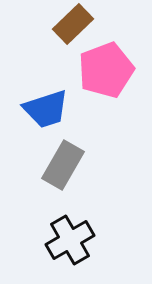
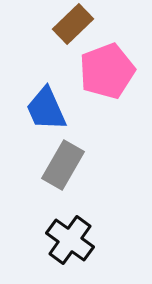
pink pentagon: moved 1 px right, 1 px down
blue trapezoid: rotated 84 degrees clockwise
black cross: rotated 24 degrees counterclockwise
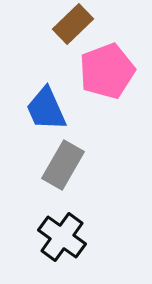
black cross: moved 8 px left, 3 px up
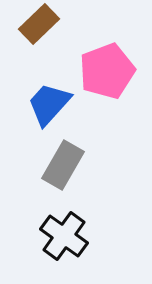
brown rectangle: moved 34 px left
blue trapezoid: moved 3 px right, 5 px up; rotated 66 degrees clockwise
black cross: moved 2 px right, 1 px up
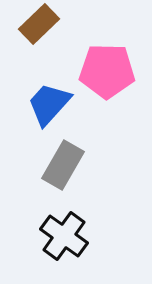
pink pentagon: rotated 22 degrees clockwise
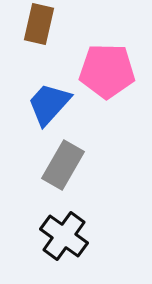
brown rectangle: rotated 33 degrees counterclockwise
